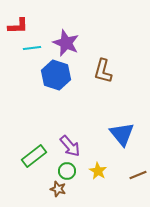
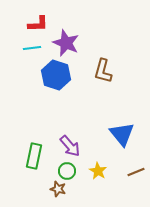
red L-shape: moved 20 px right, 2 px up
green rectangle: rotated 40 degrees counterclockwise
brown line: moved 2 px left, 3 px up
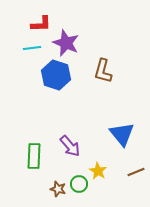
red L-shape: moved 3 px right
green rectangle: rotated 10 degrees counterclockwise
green circle: moved 12 px right, 13 px down
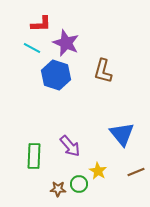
cyan line: rotated 36 degrees clockwise
brown star: rotated 14 degrees counterclockwise
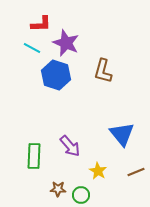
green circle: moved 2 px right, 11 px down
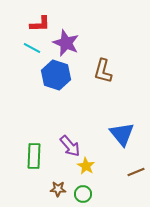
red L-shape: moved 1 px left
yellow star: moved 12 px left, 5 px up
green circle: moved 2 px right, 1 px up
